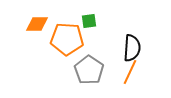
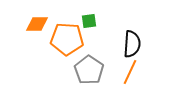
black semicircle: moved 4 px up
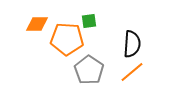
orange line: moved 2 px right; rotated 25 degrees clockwise
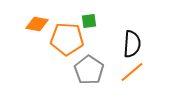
orange diamond: rotated 10 degrees clockwise
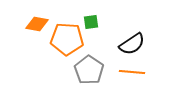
green square: moved 2 px right, 1 px down
black semicircle: rotated 52 degrees clockwise
orange line: rotated 45 degrees clockwise
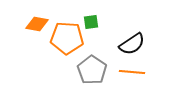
orange pentagon: moved 1 px up
gray pentagon: moved 3 px right
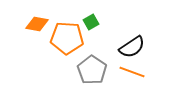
green square: rotated 21 degrees counterclockwise
black semicircle: moved 3 px down
orange line: rotated 15 degrees clockwise
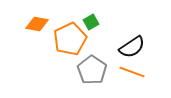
orange pentagon: moved 3 px right, 1 px down; rotated 28 degrees counterclockwise
